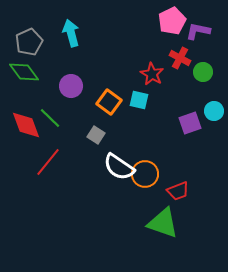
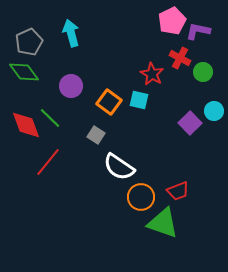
purple square: rotated 25 degrees counterclockwise
orange circle: moved 4 px left, 23 px down
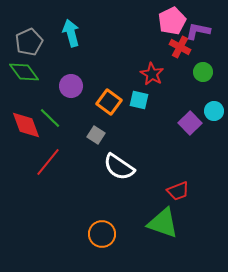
red cross: moved 11 px up
orange circle: moved 39 px left, 37 px down
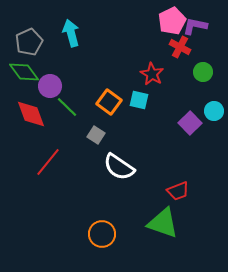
purple L-shape: moved 3 px left, 5 px up
purple circle: moved 21 px left
green line: moved 17 px right, 11 px up
red diamond: moved 5 px right, 11 px up
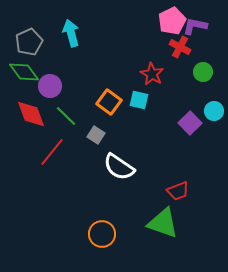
green line: moved 1 px left, 9 px down
red line: moved 4 px right, 10 px up
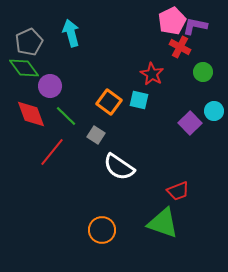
green diamond: moved 4 px up
orange circle: moved 4 px up
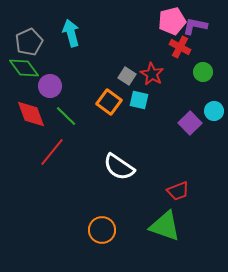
pink pentagon: rotated 12 degrees clockwise
gray square: moved 31 px right, 59 px up
green triangle: moved 2 px right, 3 px down
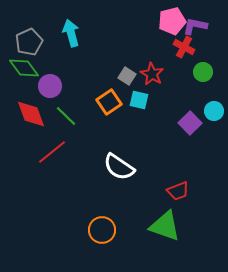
red cross: moved 4 px right
orange square: rotated 20 degrees clockwise
red line: rotated 12 degrees clockwise
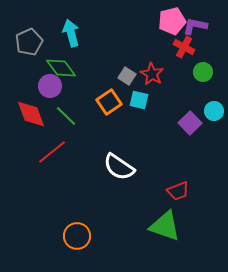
green diamond: moved 37 px right
orange circle: moved 25 px left, 6 px down
